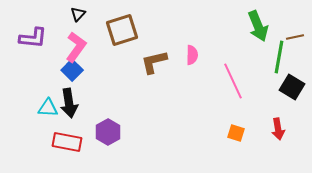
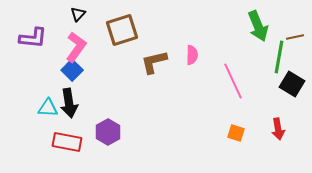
black square: moved 3 px up
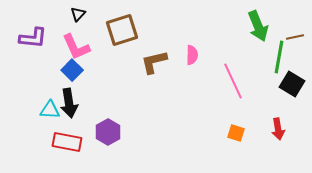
pink L-shape: rotated 120 degrees clockwise
cyan triangle: moved 2 px right, 2 px down
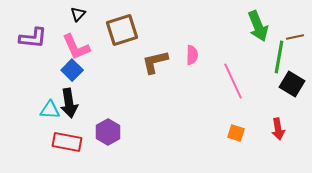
brown L-shape: moved 1 px right
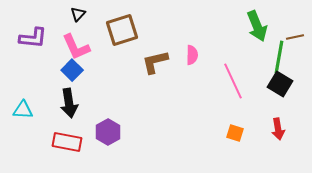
green arrow: moved 1 px left
black square: moved 12 px left
cyan triangle: moved 27 px left
orange square: moved 1 px left
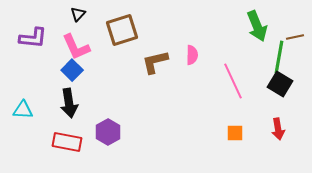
orange square: rotated 18 degrees counterclockwise
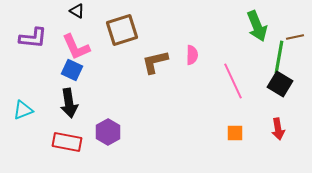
black triangle: moved 1 px left, 3 px up; rotated 42 degrees counterclockwise
blue square: rotated 20 degrees counterclockwise
cyan triangle: rotated 25 degrees counterclockwise
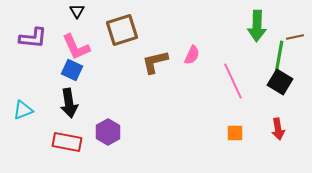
black triangle: rotated 28 degrees clockwise
green arrow: rotated 24 degrees clockwise
pink semicircle: rotated 24 degrees clockwise
black square: moved 2 px up
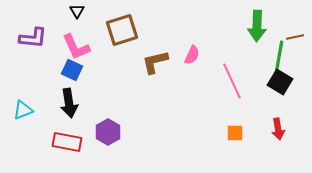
pink line: moved 1 px left
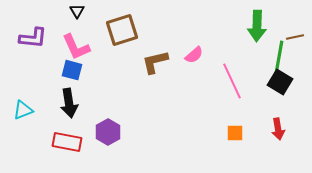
pink semicircle: moved 2 px right; rotated 24 degrees clockwise
blue square: rotated 10 degrees counterclockwise
